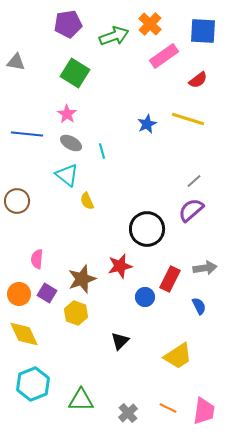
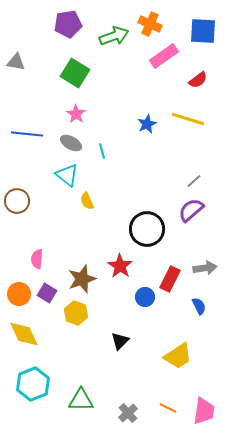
orange cross: rotated 20 degrees counterclockwise
pink star: moved 9 px right
red star: rotated 25 degrees counterclockwise
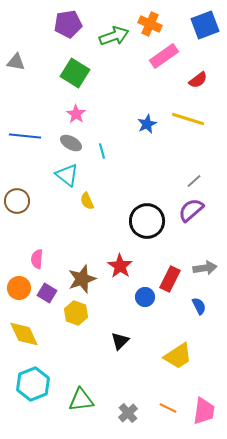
blue square: moved 2 px right, 6 px up; rotated 24 degrees counterclockwise
blue line: moved 2 px left, 2 px down
black circle: moved 8 px up
orange circle: moved 6 px up
green triangle: rotated 8 degrees counterclockwise
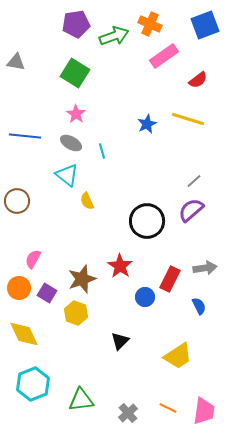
purple pentagon: moved 8 px right
pink semicircle: moved 4 px left; rotated 24 degrees clockwise
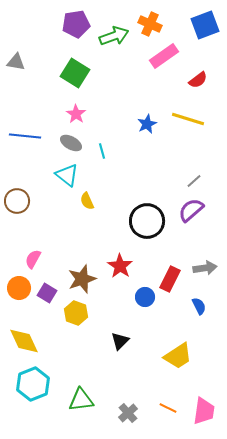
yellow diamond: moved 7 px down
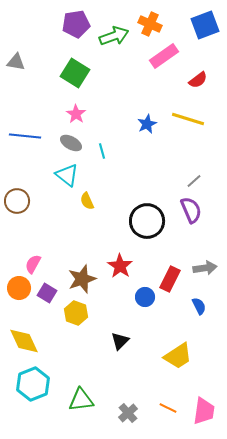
purple semicircle: rotated 108 degrees clockwise
pink semicircle: moved 5 px down
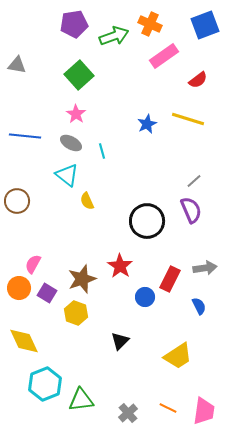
purple pentagon: moved 2 px left
gray triangle: moved 1 px right, 3 px down
green square: moved 4 px right, 2 px down; rotated 16 degrees clockwise
cyan hexagon: moved 12 px right
